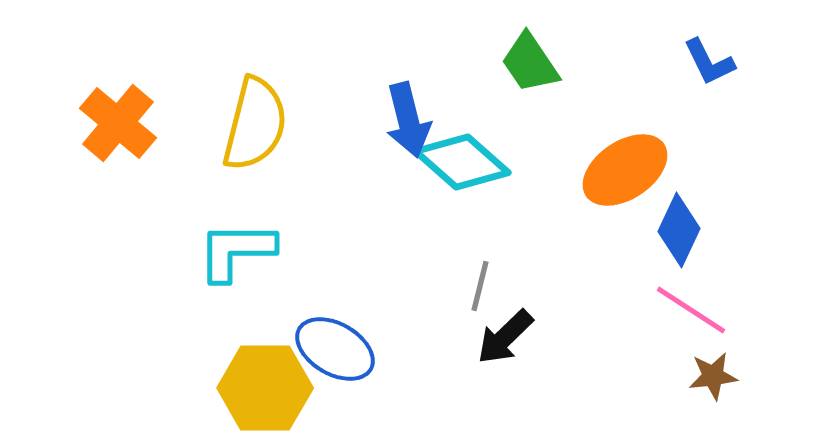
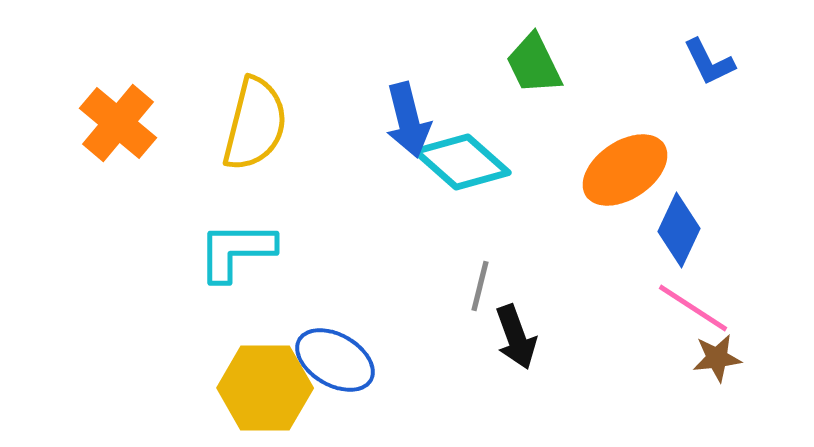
green trapezoid: moved 4 px right, 1 px down; rotated 8 degrees clockwise
pink line: moved 2 px right, 2 px up
black arrow: moved 11 px right; rotated 66 degrees counterclockwise
blue ellipse: moved 11 px down
brown star: moved 4 px right, 18 px up
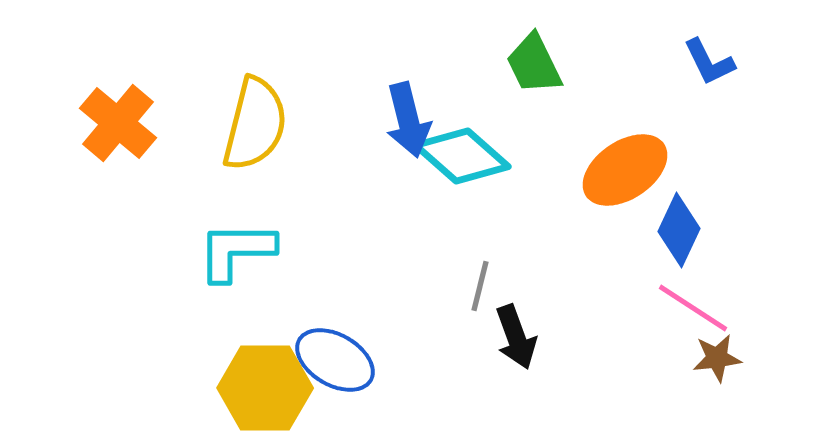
cyan diamond: moved 6 px up
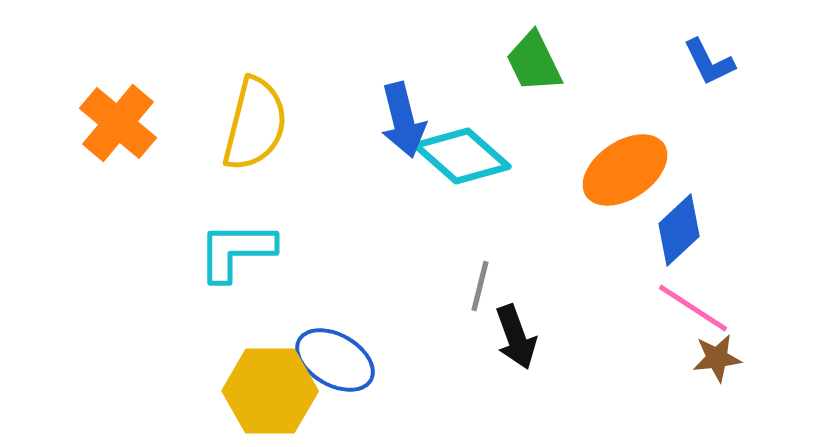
green trapezoid: moved 2 px up
blue arrow: moved 5 px left
blue diamond: rotated 22 degrees clockwise
yellow hexagon: moved 5 px right, 3 px down
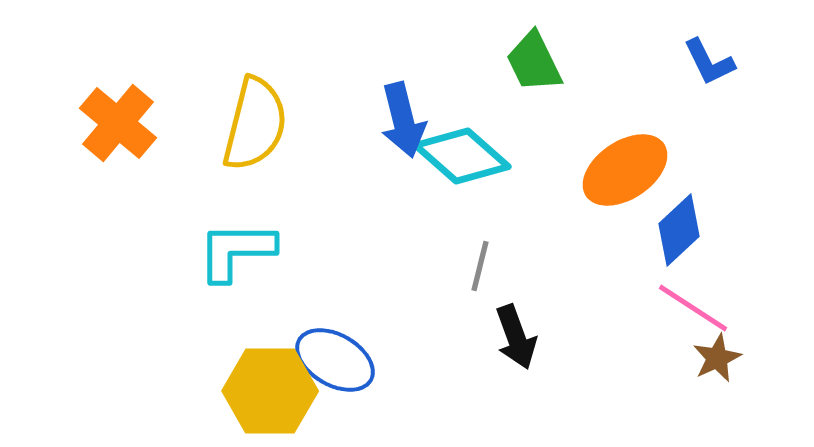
gray line: moved 20 px up
brown star: rotated 18 degrees counterclockwise
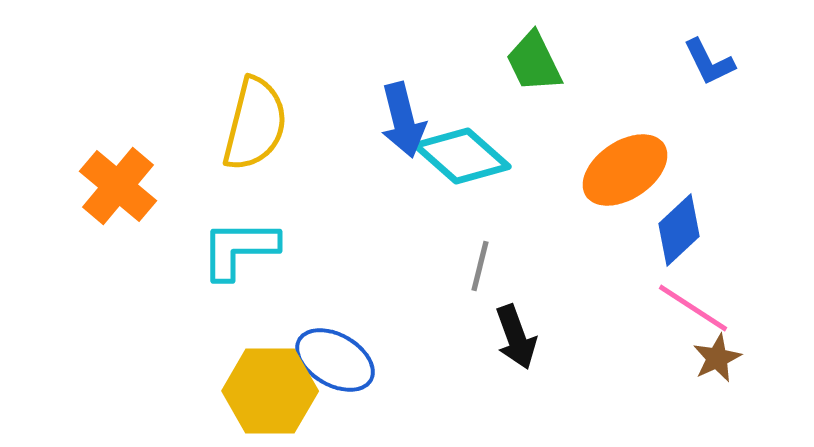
orange cross: moved 63 px down
cyan L-shape: moved 3 px right, 2 px up
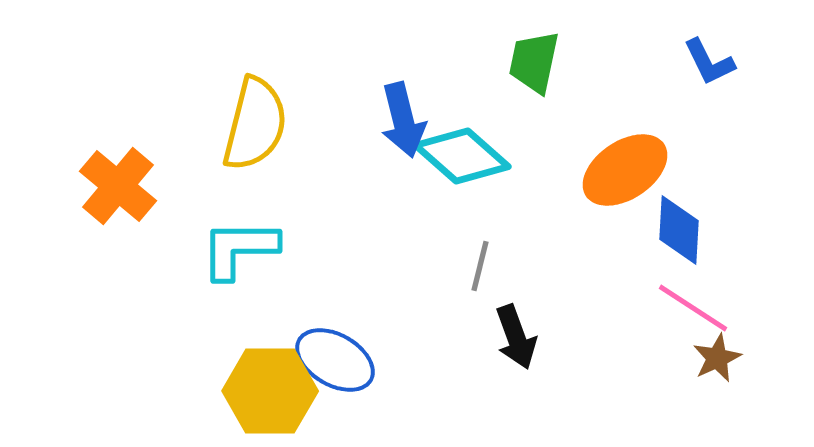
green trapezoid: rotated 38 degrees clockwise
blue diamond: rotated 44 degrees counterclockwise
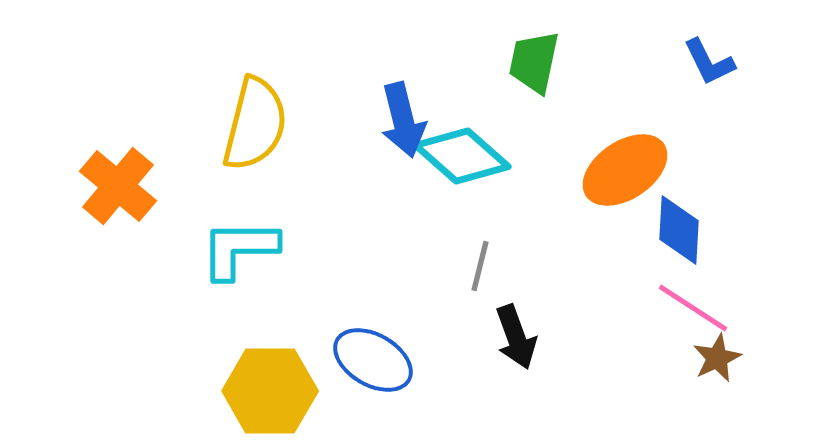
blue ellipse: moved 38 px right
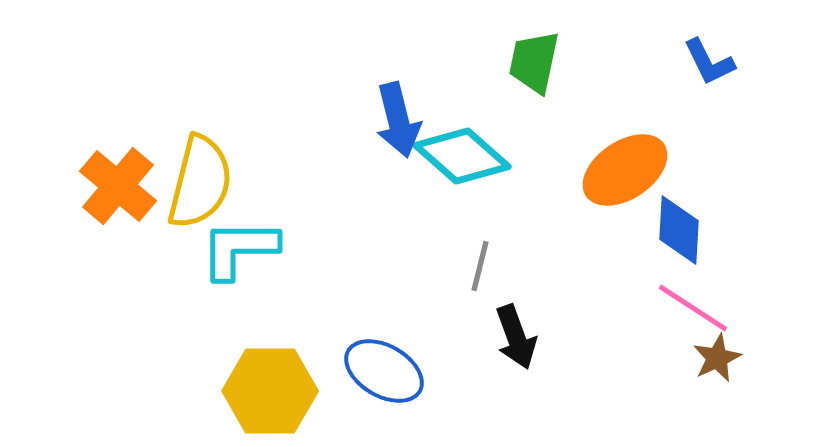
blue arrow: moved 5 px left
yellow semicircle: moved 55 px left, 58 px down
blue ellipse: moved 11 px right, 11 px down
